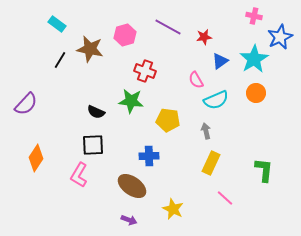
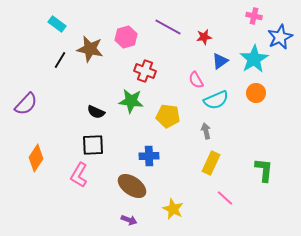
pink hexagon: moved 1 px right, 2 px down
yellow pentagon: moved 4 px up
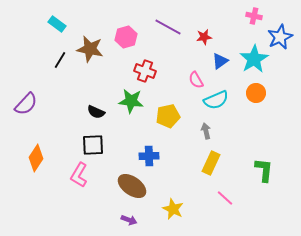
yellow pentagon: rotated 20 degrees counterclockwise
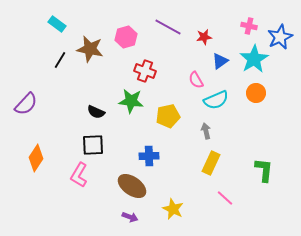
pink cross: moved 5 px left, 10 px down
purple arrow: moved 1 px right, 3 px up
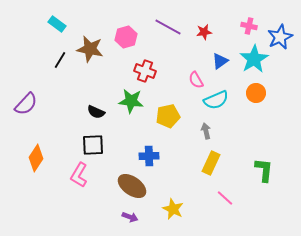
red star: moved 5 px up
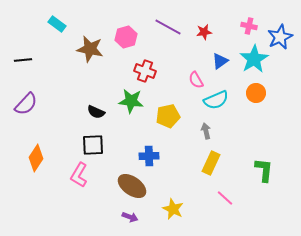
black line: moved 37 px left; rotated 54 degrees clockwise
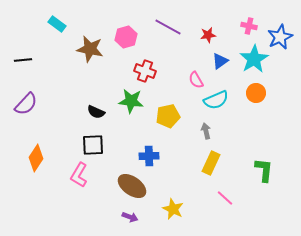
red star: moved 4 px right, 3 px down
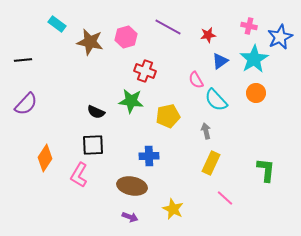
brown star: moved 7 px up
cyan semicircle: rotated 70 degrees clockwise
orange diamond: moved 9 px right
green L-shape: moved 2 px right
brown ellipse: rotated 24 degrees counterclockwise
